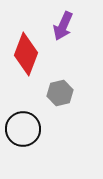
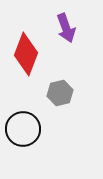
purple arrow: moved 3 px right, 2 px down; rotated 44 degrees counterclockwise
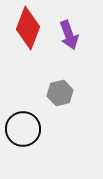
purple arrow: moved 3 px right, 7 px down
red diamond: moved 2 px right, 26 px up
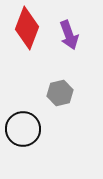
red diamond: moved 1 px left
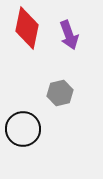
red diamond: rotated 9 degrees counterclockwise
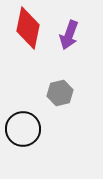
red diamond: moved 1 px right
purple arrow: rotated 40 degrees clockwise
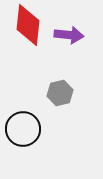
red diamond: moved 3 px up; rotated 6 degrees counterclockwise
purple arrow: rotated 104 degrees counterclockwise
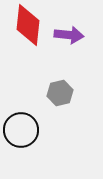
black circle: moved 2 px left, 1 px down
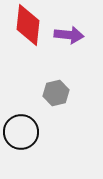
gray hexagon: moved 4 px left
black circle: moved 2 px down
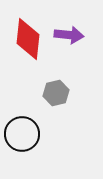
red diamond: moved 14 px down
black circle: moved 1 px right, 2 px down
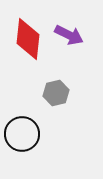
purple arrow: rotated 20 degrees clockwise
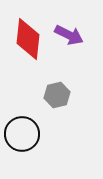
gray hexagon: moved 1 px right, 2 px down
